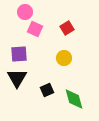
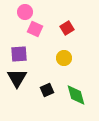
green diamond: moved 2 px right, 4 px up
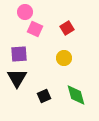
black square: moved 3 px left, 6 px down
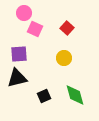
pink circle: moved 1 px left, 1 px down
red square: rotated 16 degrees counterclockwise
black triangle: rotated 45 degrees clockwise
green diamond: moved 1 px left
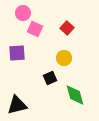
pink circle: moved 1 px left
purple square: moved 2 px left, 1 px up
black triangle: moved 27 px down
black square: moved 6 px right, 18 px up
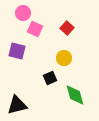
purple square: moved 2 px up; rotated 18 degrees clockwise
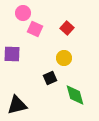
purple square: moved 5 px left, 3 px down; rotated 12 degrees counterclockwise
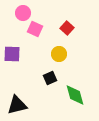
yellow circle: moved 5 px left, 4 px up
